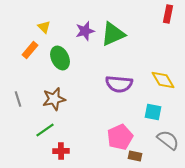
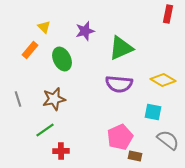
green triangle: moved 8 px right, 14 px down
green ellipse: moved 2 px right, 1 px down
yellow diamond: rotated 30 degrees counterclockwise
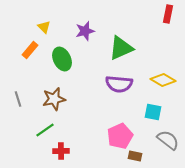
pink pentagon: moved 1 px up
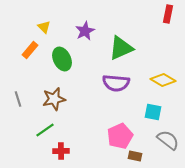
purple star: rotated 12 degrees counterclockwise
purple semicircle: moved 3 px left, 1 px up
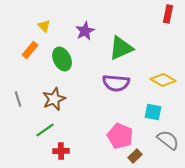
yellow triangle: moved 1 px up
brown star: rotated 10 degrees counterclockwise
pink pentagon: rotated 25 degrees counterclockwise
brown rectangle: rotated 56 degrees counterclockwise
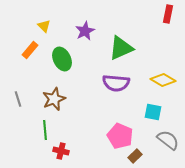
green line: rotated 60 degrees counterclockwise
red cross: rotated 14 degrees clockwise
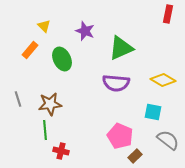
purple star: rotated 24 degrees counterclockwise
brown star: moved 4 px left, 5 px down; rotated 15 degrees clockwise
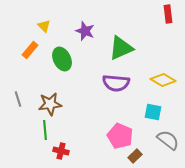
red rectangle: rotated 18 degrees counterclockwise
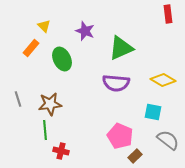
orange rectangle: moved 1 px right, 2 px up
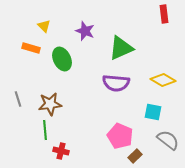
red rectangle: moved 4 px left
orange rectangle: rotated 66 degrees clockwise
